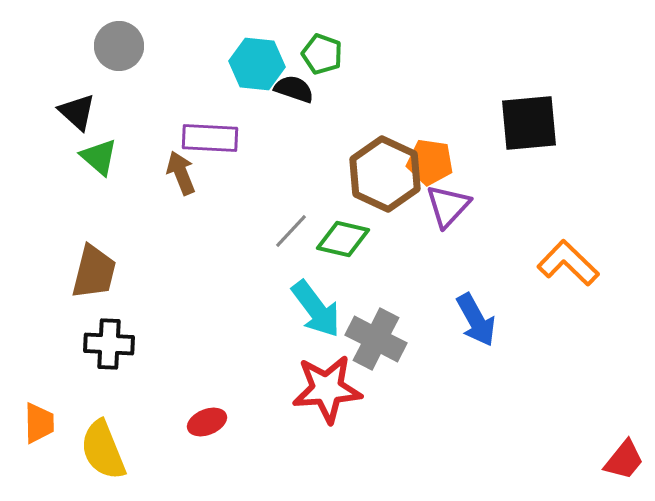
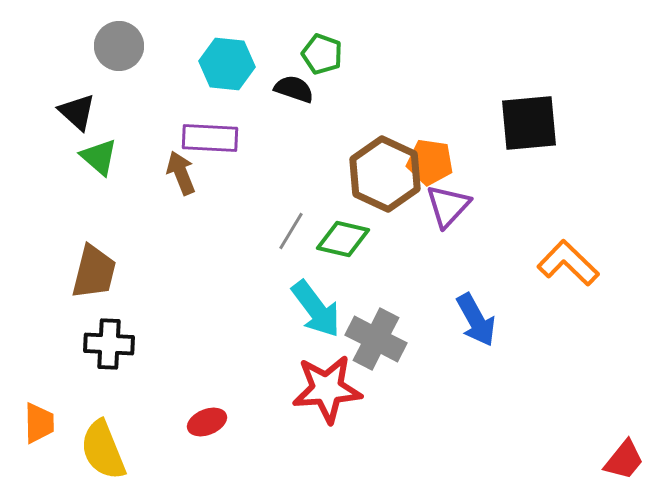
cyan hexagon: moved 30 px left
gray line: rotated 12 degrees counterclockwise
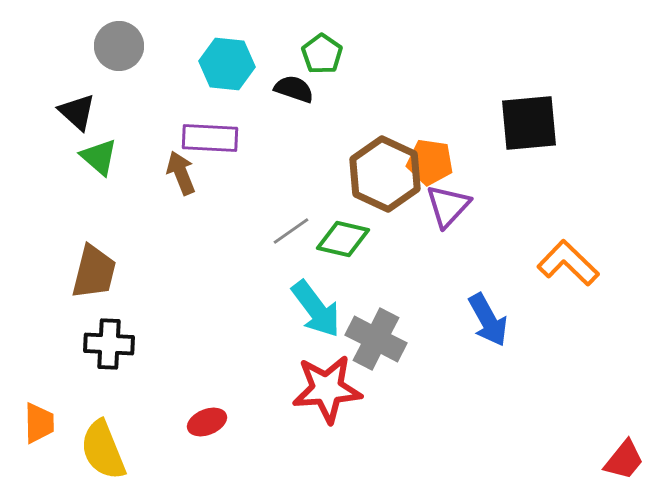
green pentagon: rotated 15 degrees clockwise
gray line: rotated 24 degrees clockwise
blue arrow: moved 12 px right
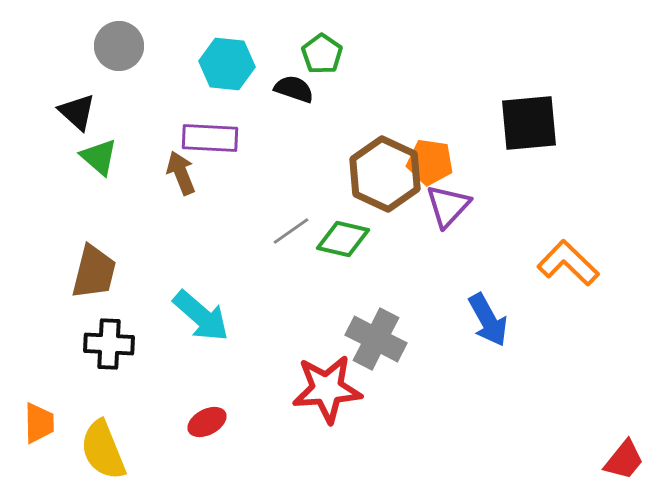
cyan arrow: moved 115 px left, 7 px down; rotated 12 degrees counterclockwise
red ellipse: rotated 6 degrees counterclockwise
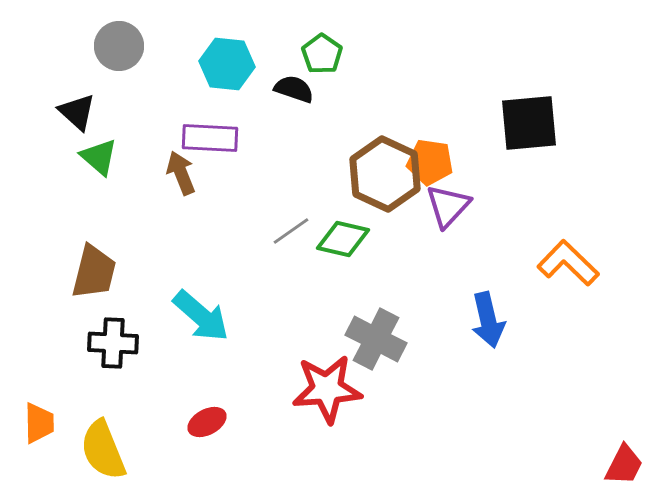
blue arrow: rotated 16 degrees clockwise
black cross: moved 4 px right, 1 px up
red trapezoid: moved 5 px down; rotated 12 degrees counterclockwise
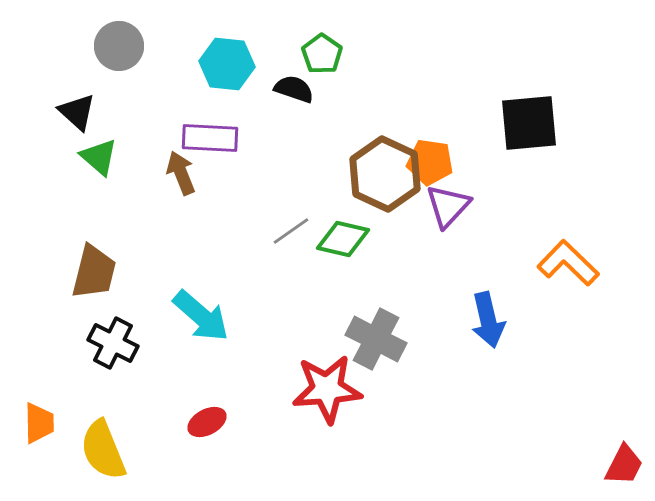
black cross: rotated 24 degrees clockwise
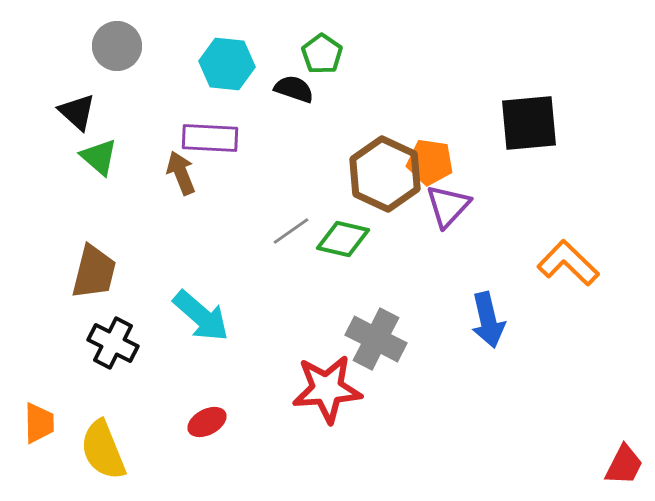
gray circle: moved 2 px left
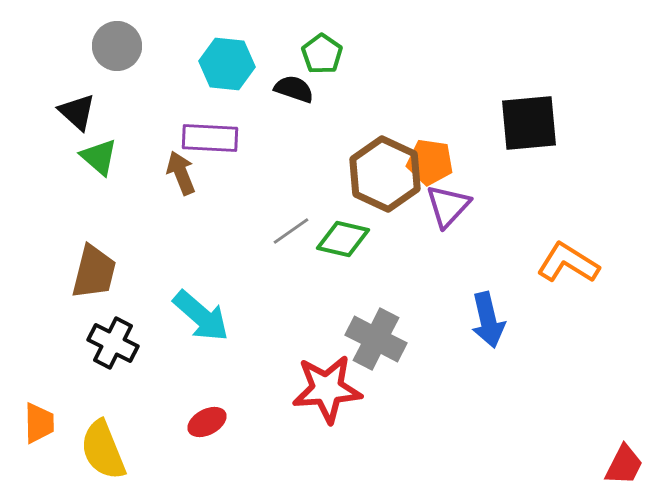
orange L-shape: rotated 12 degrees counterclockwise
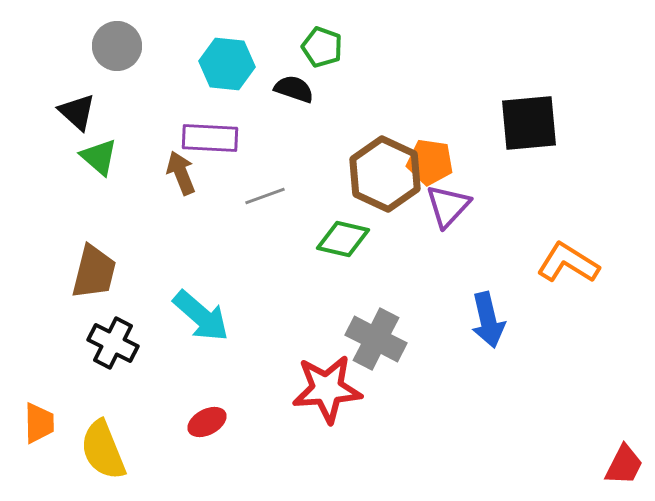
green pentagon: moved 7 px up; rotated 15 degrees counterclockwise
gray line: moved 26 px left, 35 px up; rotated 15 degrees clockwise
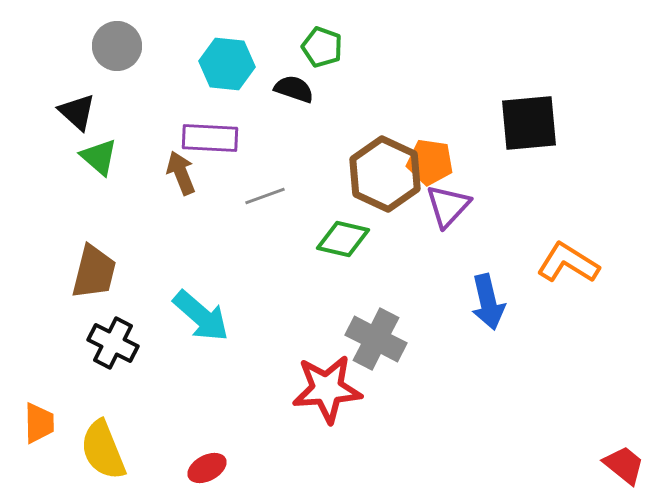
blue arrow: moved 18 px up
red ellipse: moved 46 px down
red trapezoid: rotated 78 degrees counterclockwise
